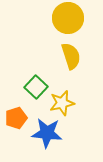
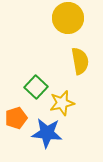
yellow semicircle: moved 9 px right, 5 px down; rotated 8 degrees clockwise
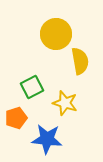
yellow circle: moved 12 px left, 16 px down
green square: moved 4 px left; rotated 20 degrees clockwise
yellow star: moved 3 px right; rotated 30 degrees clockwise
blue star: moved 6 px down
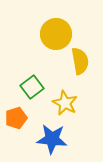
green square: rotated 10 degrees counterclockwise
yellow star: rotated 10 degrees clockwise
blue star: moved 5 px right
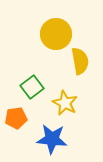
orange pentagon: rotated 10 degrees clockwise
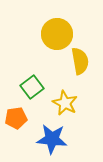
yellow circle: moved 1 px right
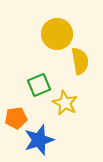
green square: moved 7 px right, 2 px up; rotated 15 degrees clockwise
blue star: moved 13 px left, 1 px down; rotated 24 degrees counterclockwise
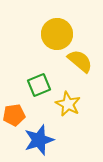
yellow semicircle: rotated 40 degrees counterclockwise
yellow star: moved 3 px right, 1 px down
orange pentagon: moved 2 px left, 3 px up
